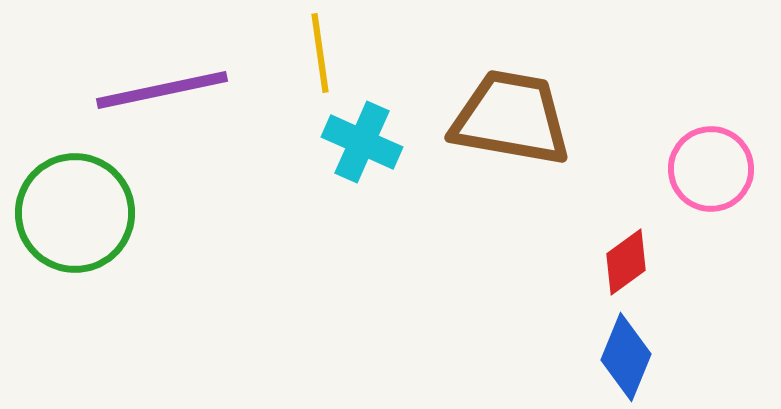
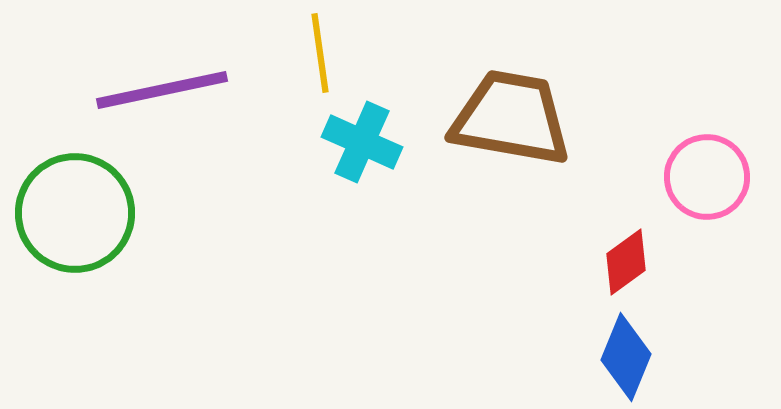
pink circle: moved 4 px left, 8 px down
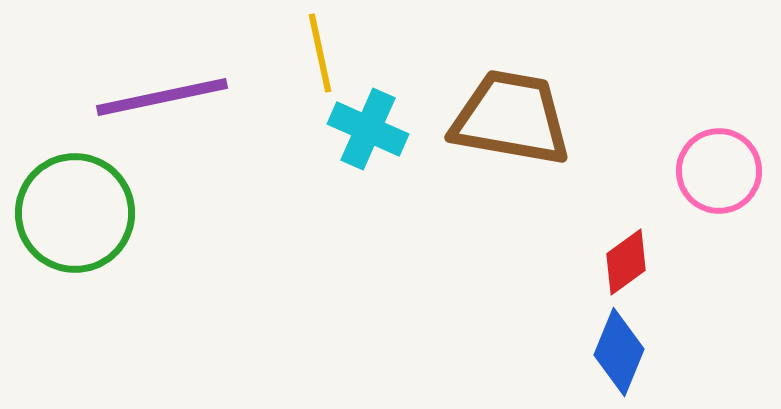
yellow line: rotated 4 degrees counterclockwise
purple line: moved 7 px down
cyan cross: moved 6 px right, 13 px up
pink circle: moved 12 px right, 6 px up
blue diamond: moved 7 px left, 5 px up
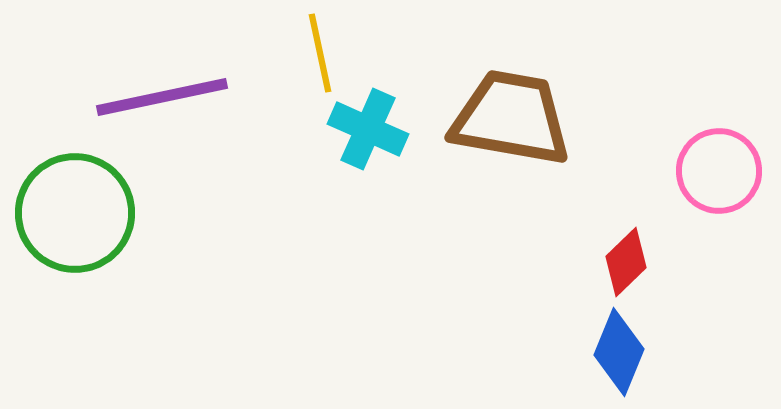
red diamond: rotated 8 degrees counterclockwise
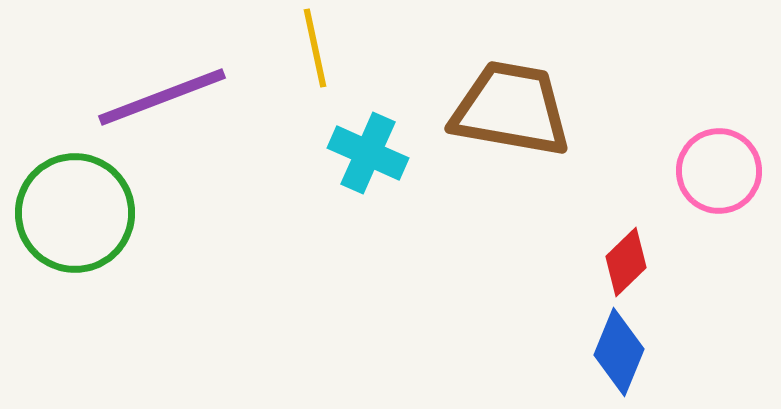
yellow line: moved 5 px left, 5 px up
purple line: rotated 9 degrees counterclockwise
brown trapezoid: moved 9 px up
cyan cross: moved 24 px down
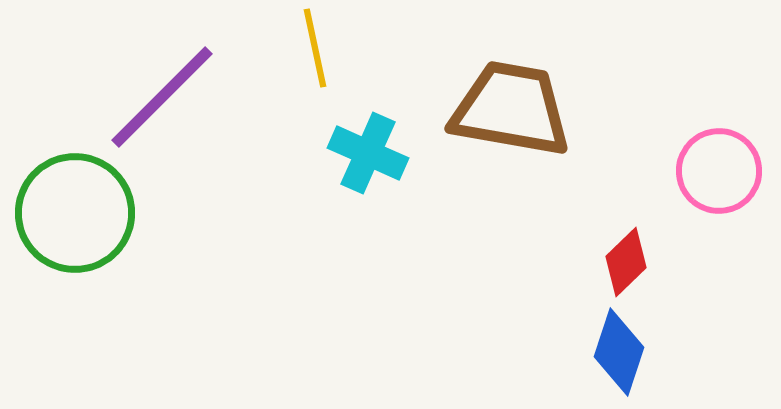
purple line: rotated 24 degrees counterclockwise
blue diamond: rotated 4 degrees counterclockwise
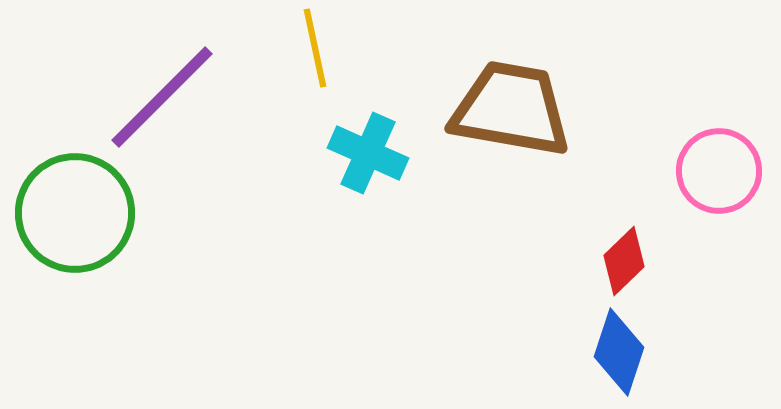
red diamond: moved 2 px left, 1 px up
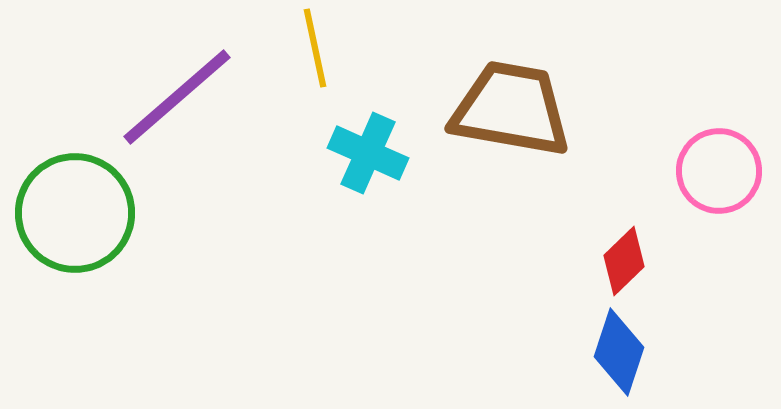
purple line: moved 15 px right; rotated 4 degrees clockwise
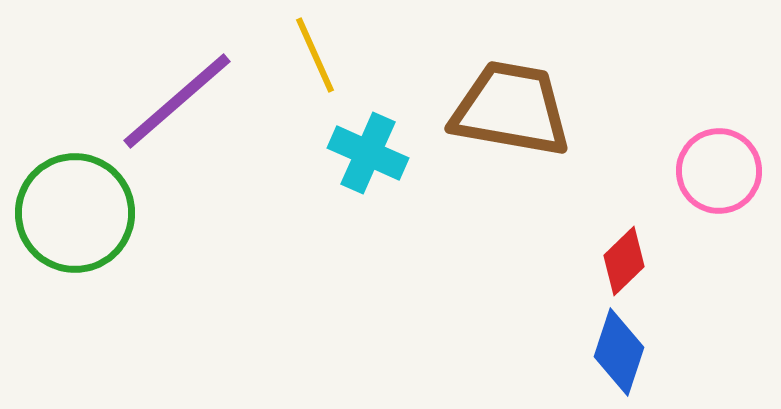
yellow line: moved 7 px down; rotated 12 degrees counterclockwise
purple line: moved 4 px down
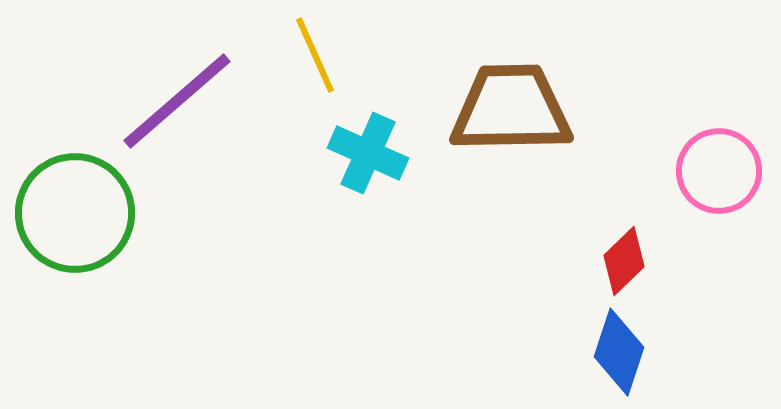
brown trapezoid: rotated 11 degrees counterclockwise
